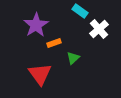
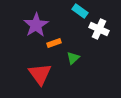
white cross: rotated 24 degrees counterclockwise
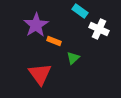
orange rectangle: moved 2 px up; rotated 40 degrees clockwise
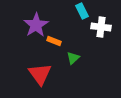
cyan rectangle: moved 2 px right; rotated 28 degrees clockwise
white cross: moved 2 px right, 2 px up; rotated 18 degrees counterclockwise
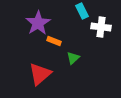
purple star: moved 2 px right, 2 px up
red triangle: rotated 25 degrees clockwise
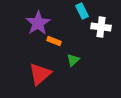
green triangle: moved 2 px down
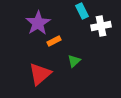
white cross: moved 1 px up; rotated 18 degrees counterclockwise
orange rectangle: rotated 48 degrees counterclockwise
green triangle: moved 1 px right, 1 px down
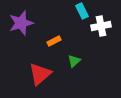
purple star: moved 17 px left; rotated 15 degrees clockwise
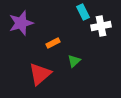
cyan rectangle: moved 1 px right, 1 px down
orange rectangle: moved 1 px left, 2 px down
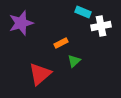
cyan rectangle: rotated 42 degrees counterclockwise
orange rectangle: moved 8 px right
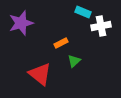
red triangle: rotated 40 degrees counterclockwise
